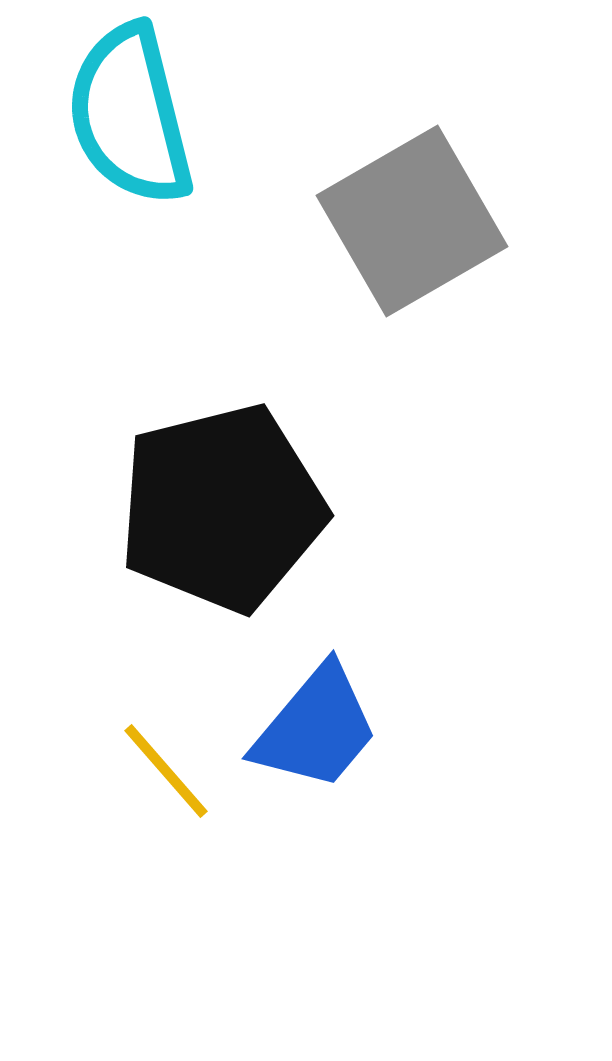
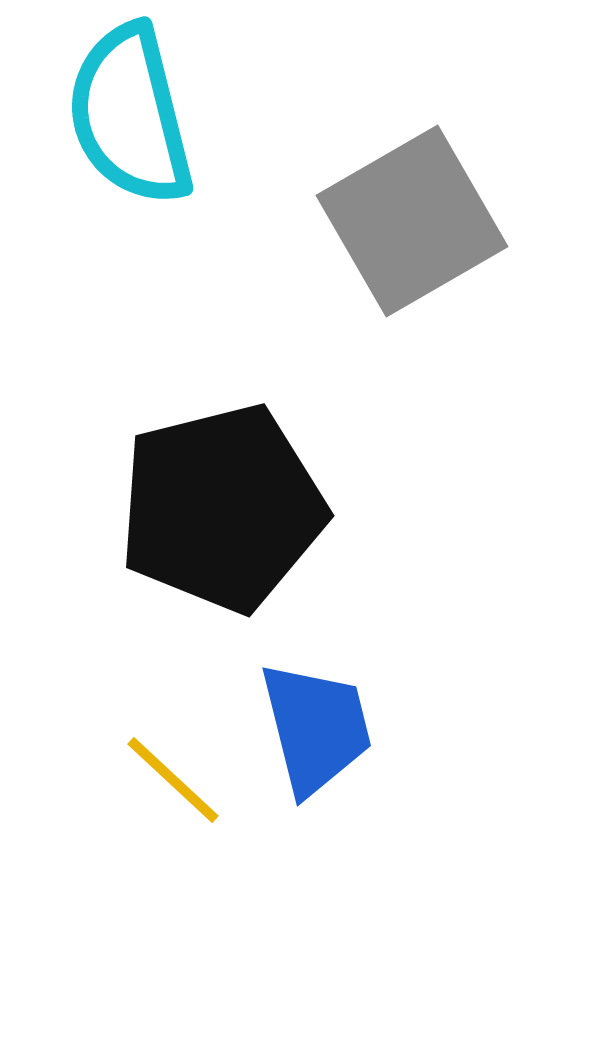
blue trapezoid: rotated 54 degrees counterclockwise
yellow line: moved 7 px right, 9 px down; rotated 6 degrees counterclockwise
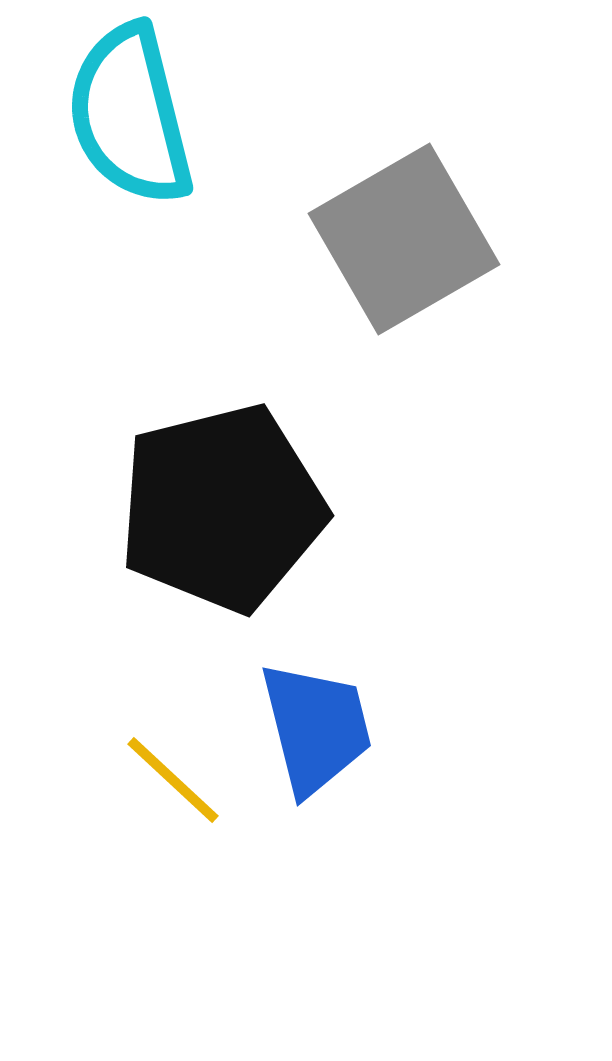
gray square: moved 8 px left, 18 px down
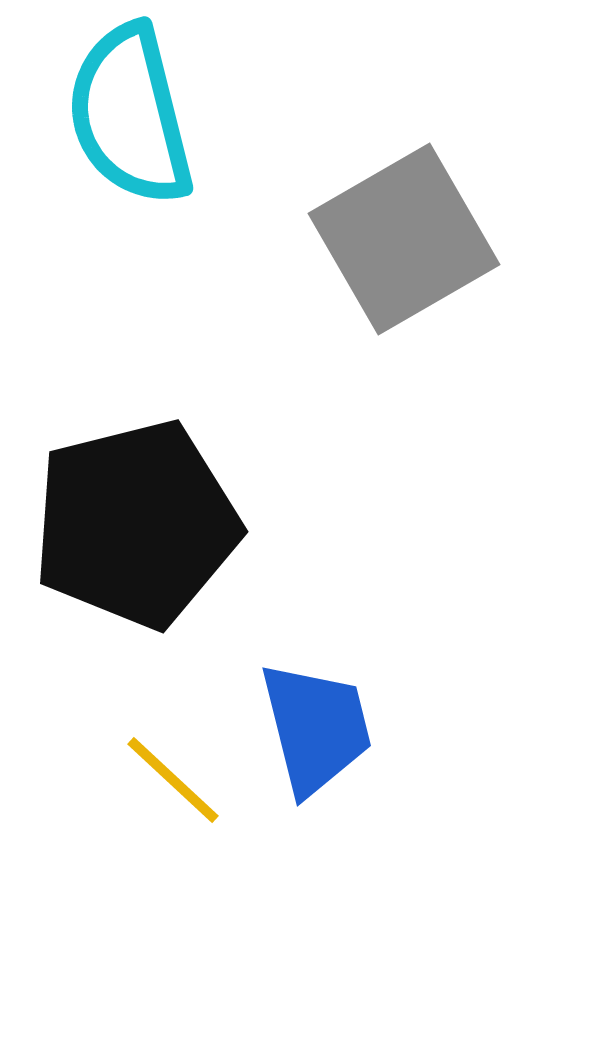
black pentagon: moved 86 px left, 16 px down
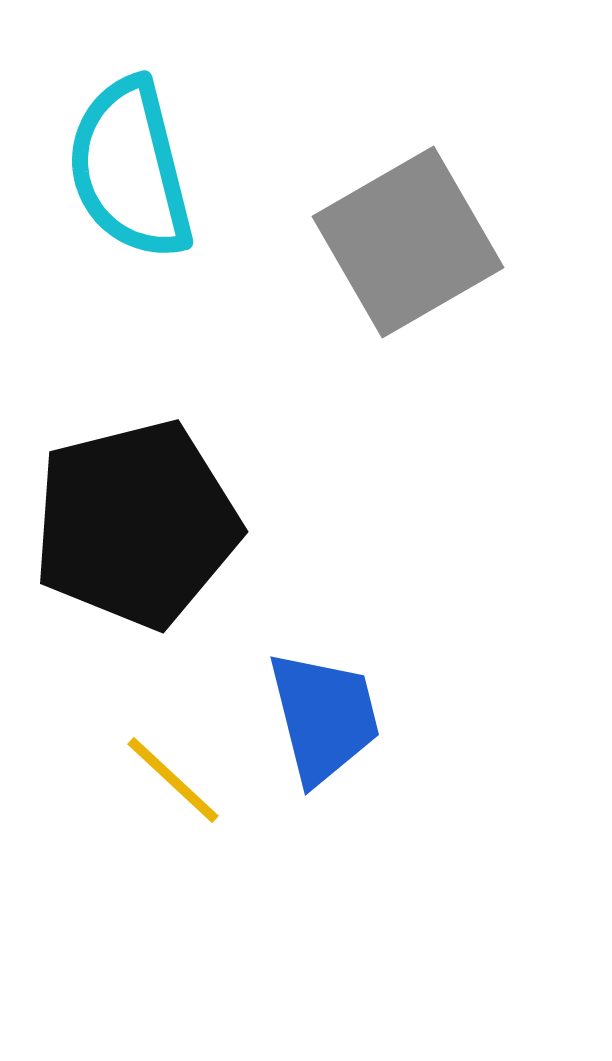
cyan semicircle: moved 54 px down
gray square: moved 4 px right, 3 px down
blue trapezoid: moved 8 px right, 11 px up
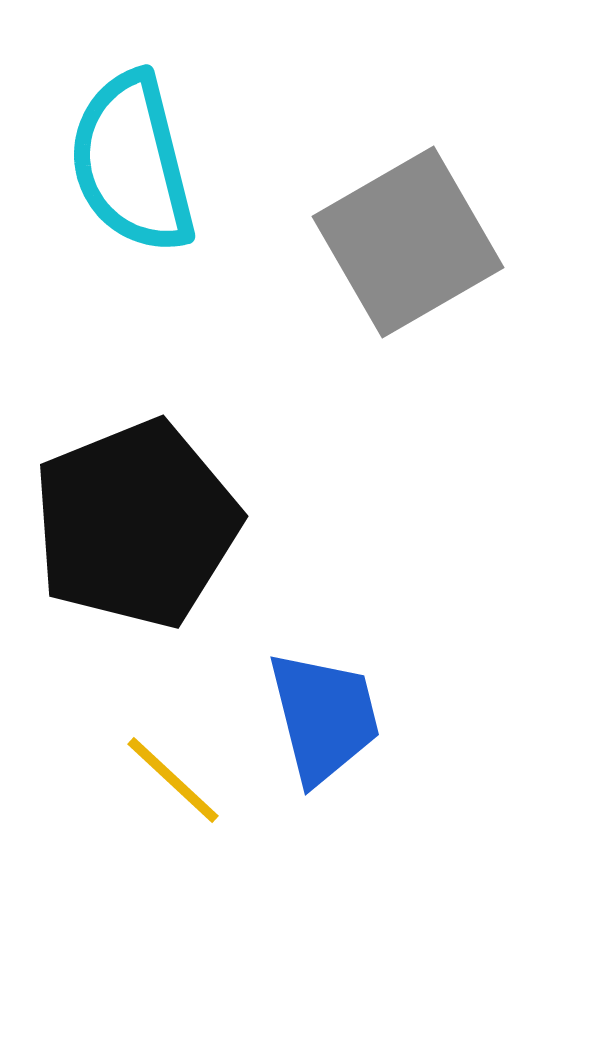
cyan semicircle: moved 2 px right, 6 px up
black pentagon: rotated 8 degrees counterclockwise
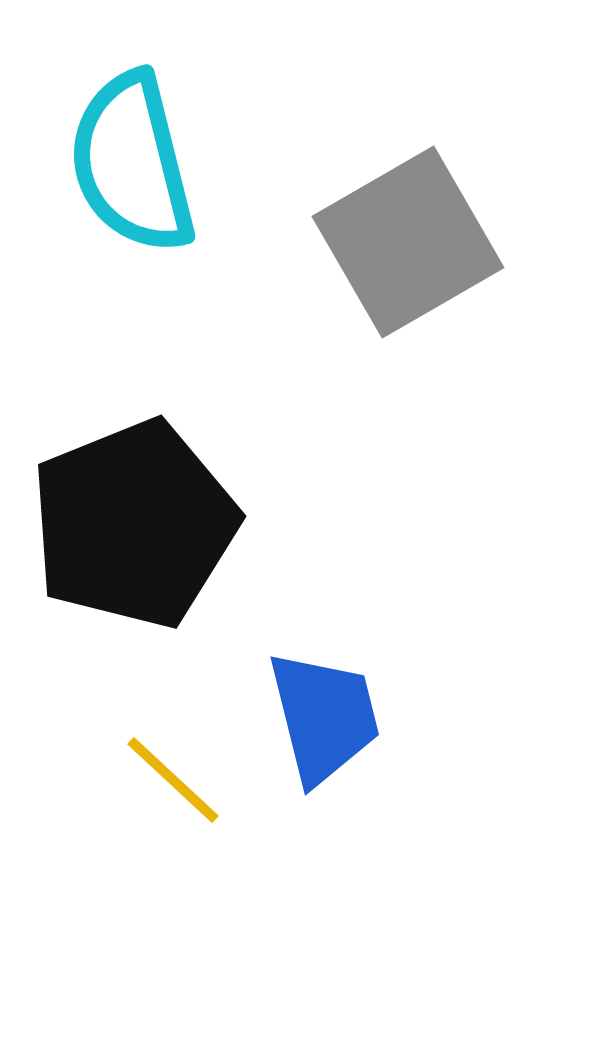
black pentagon: moved 2 px left
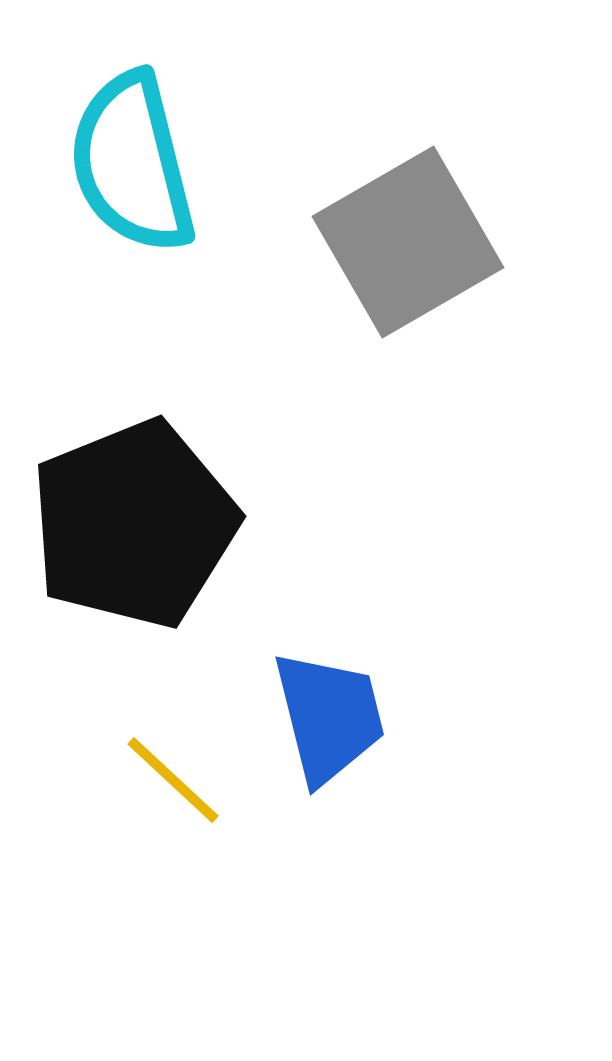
blue trapezoid: moved 5 px right
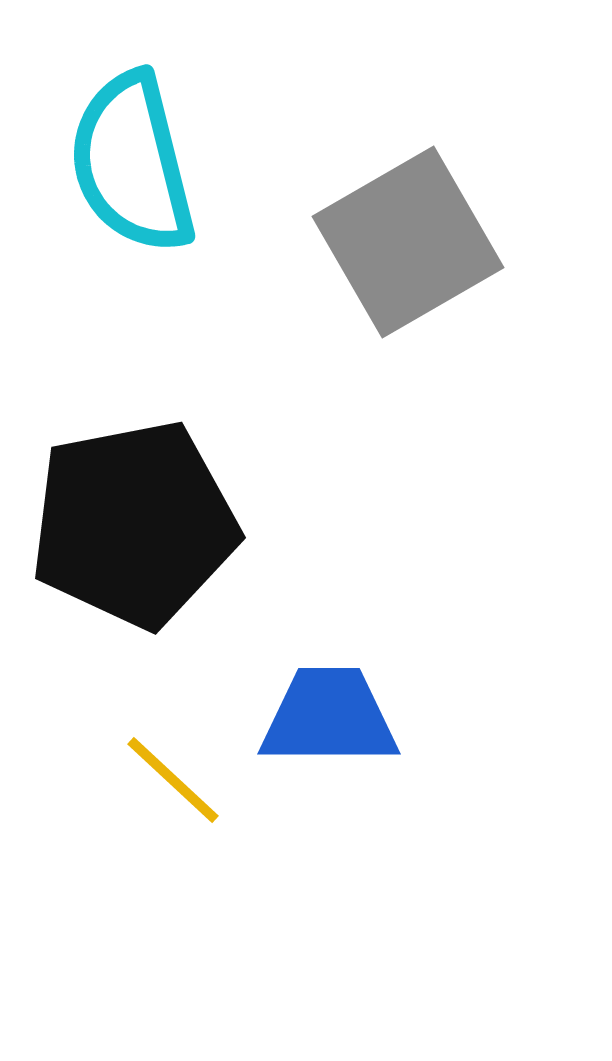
black pentagon: rotated 11 degrees clockwise
blue trapezoid: rotated 76 degrees counterclockwise
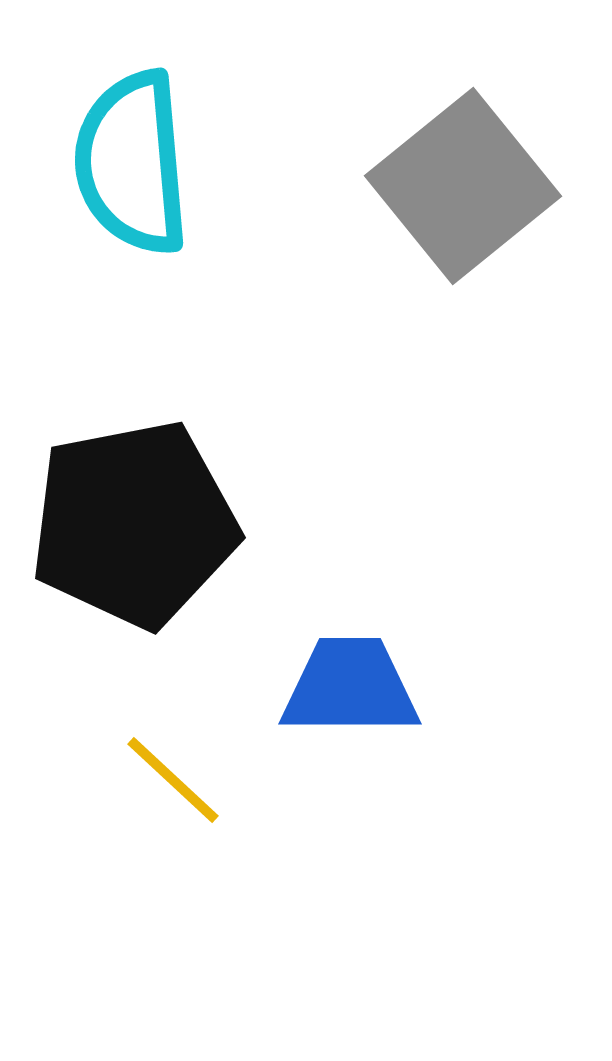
cyan semicircle: rotated 9 degrees clockwise
gray square: moved 55 px right, 56 px up; rotated 9 degrees counterclockwise
blue trapezoid: moved 21 px right, 30 px up
